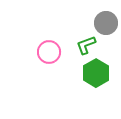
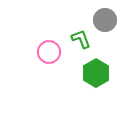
gray circle: moved 1 px left, 3 px up
green L-shape: moved 5 px left, 6 px up; rotated 90 degrees clockwise
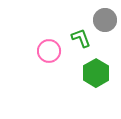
green L-shape: moved 1 px up
pink circle: moved 1 px up
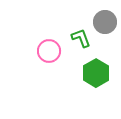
gray circle: moved 2 px down
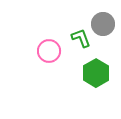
gray circle: moved 2 px left, 2 px down
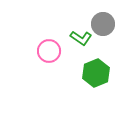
green L-shape: rotated 145 degrees clockwise
green hexagon: rotated 8 degrees clockwise
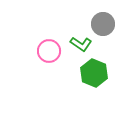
green L-shape: moved 6 px down
green hexagon: moved 2 px left; rotated 16 degrees counterclockwise
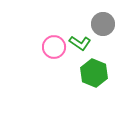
green L-shape: moved 1 px left, 1 px up
pink circle: moved 5 px right, 4 px up
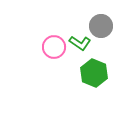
gray circle: moved 2 px left, 2 px down
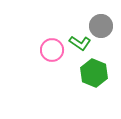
pink circle: moved 2 px left, 3 px down
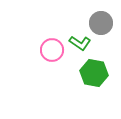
gray circle: moved 3 px up
green hexagon: rotated 12 degrees counterclockwise
